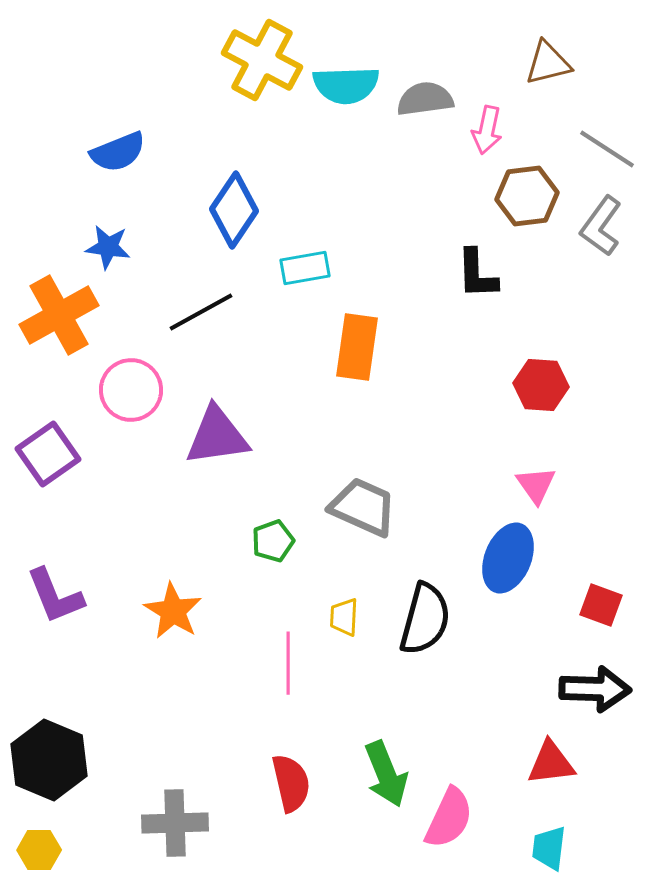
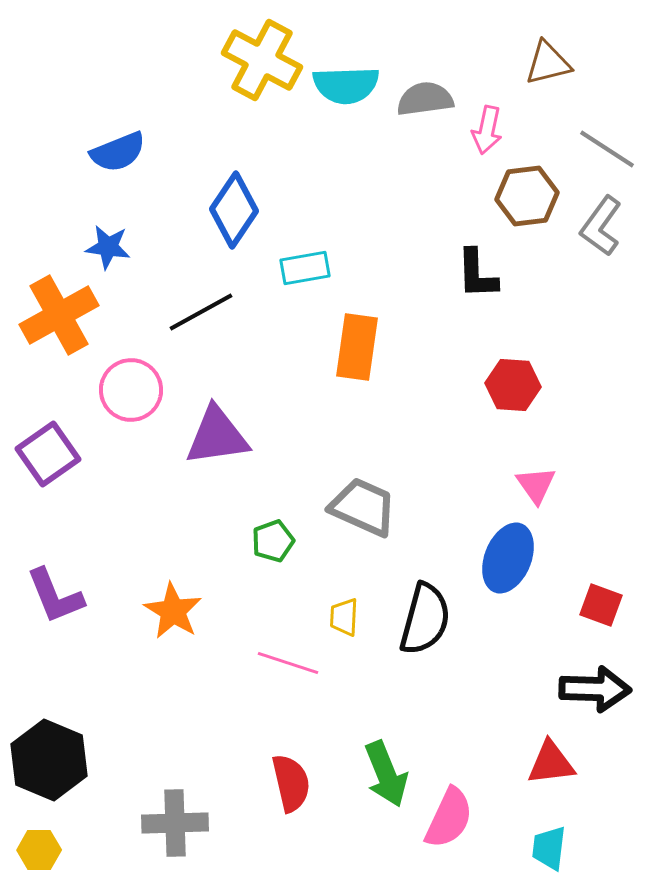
red hexagon: moved 28 px left
pink line: rotated 72 degrees counterclockwise
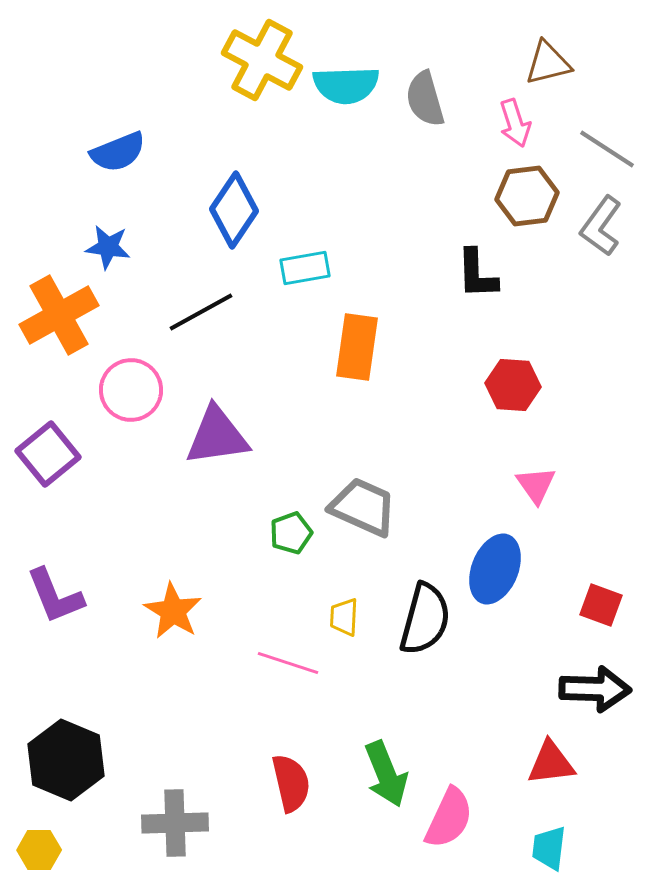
gray semicircle: rotated 98 degrees counterclockwise
pink arrow: moved 28 px right, 7 px up; rotated 30 degrees counterclockwise
purple square: rotated 4 degrees counterclockwise
green pentagon: moved 18 px right, 8 px up
blue ellipse: moved 13 px left, 11 px down
black hexagon: moved 17 px right
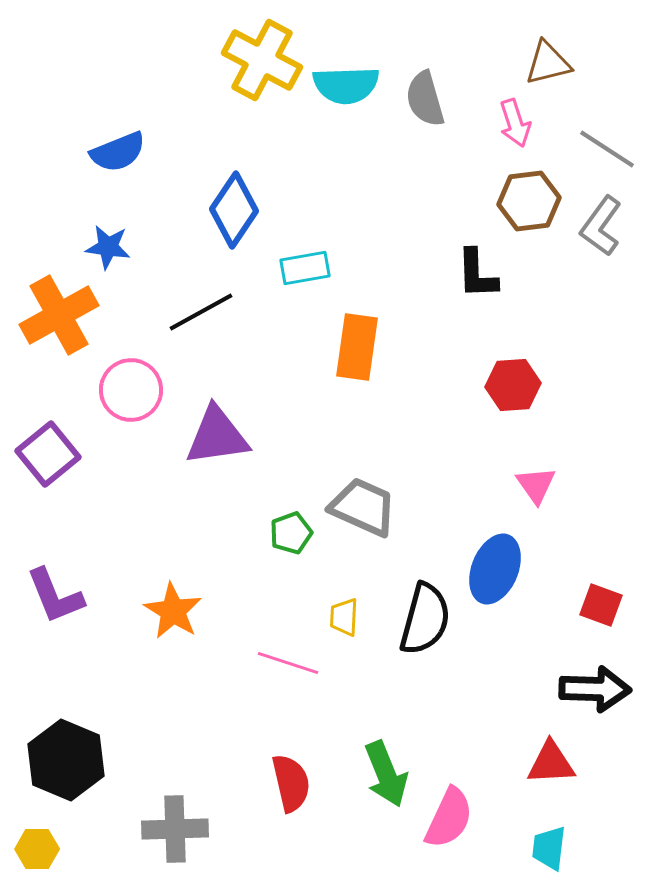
brown hexagon: moved 2 px right, 5 px down
red hexagon: rotated 8 degrees counterclockwise
red triangle: rotated 4 degrees clockwise
gray cross: moved 6 px down
yellow hexagon: moved 2 px left, 1 px up
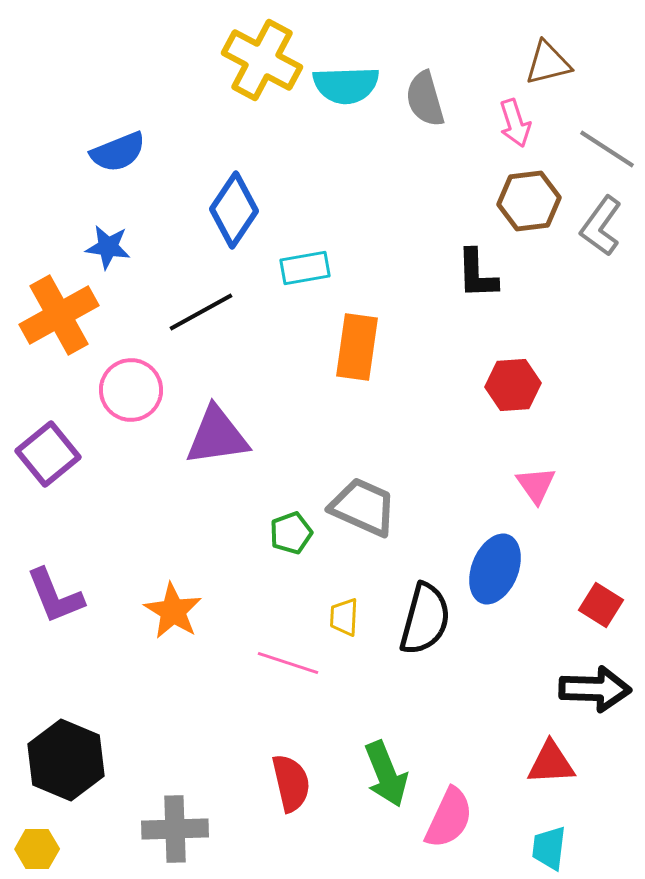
red square: rotated 12 degrees clockwise
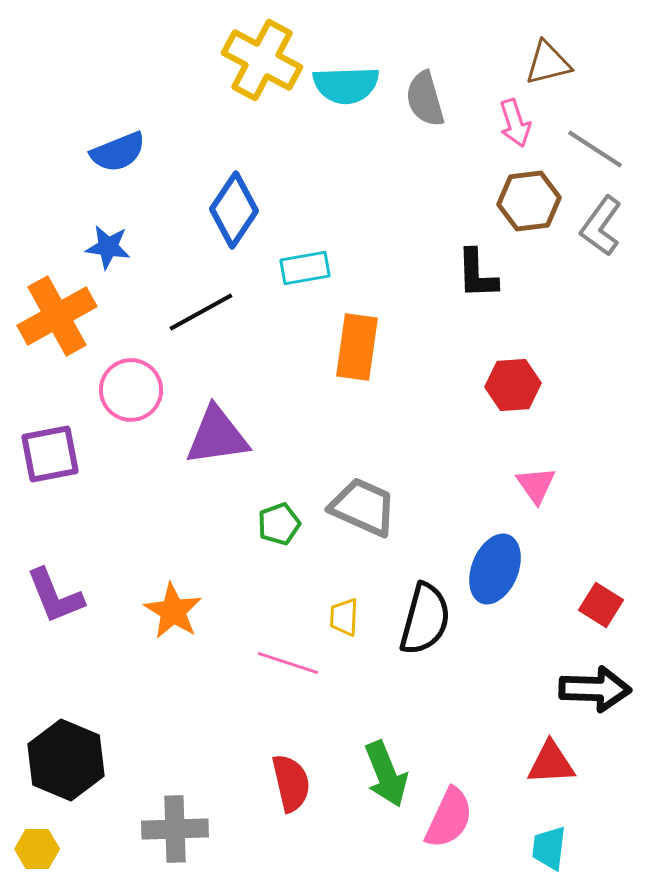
gray line: moved 12 px left
orange cross: moved 2 px left, 1 px down
purple square: moved 2 px right; rotated 28 degrees clockwise
green pentagon: moved 12 px left, 9 px up
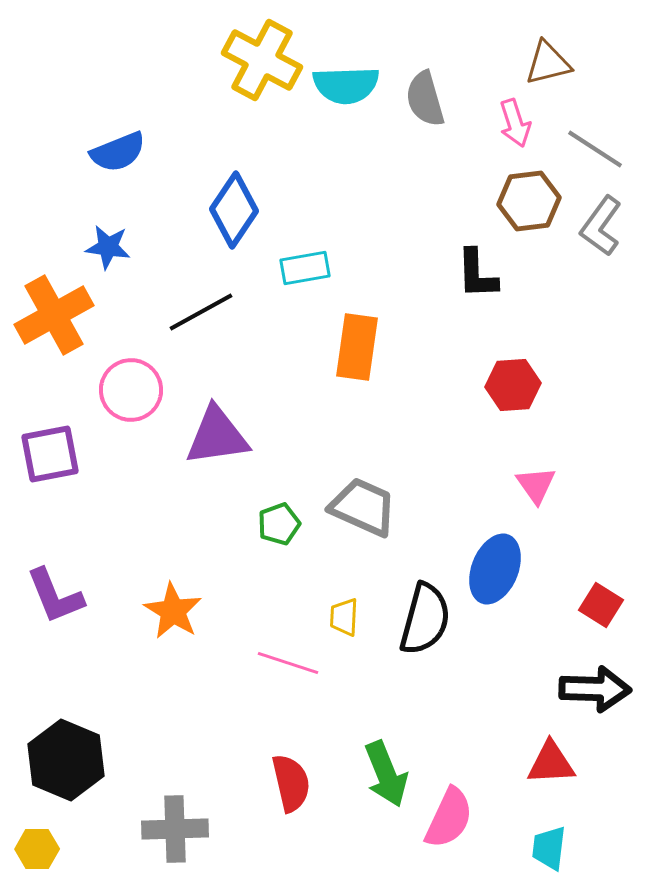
orange cross: moved 3 px left, 1 px up
